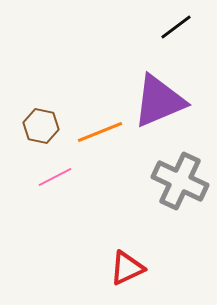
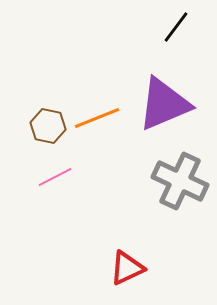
black line: rotated 16 degrees counterclockwise
purple triangle: moved 5 px right, 3 px down
brown hexagon: moved 7 px right
orange line: moved 3 px left, 14 px up
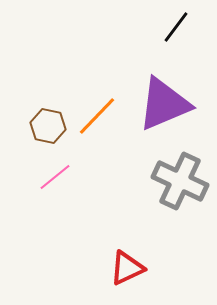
orange line: moved 2 px up; rotated 24 degrees counterclockwise
pink line: rotated 12 degrees counterclockwise
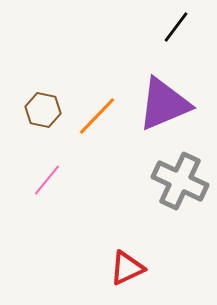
brown hexagon: moved 5 px left, 16 px up
pink line: moved 8 px left, 3 px down; rotated 12 degrees counterclockwise
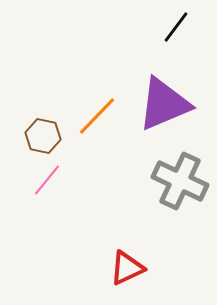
brown hexagon: moved 26 px down
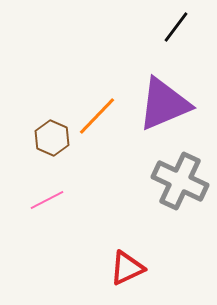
brown hexagon: moved 9 px right, 2 px down; rotated 12 degrees clockwise
pink line: moved 20 px down; rotated 24 degrees clockwise
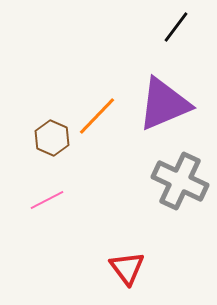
red triangle: rotated 42 degrees counterclockwise
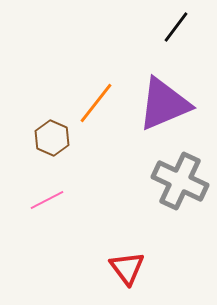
orange line: moved 1 px left, 13 px up; rotated 6 degrees counterclockwise
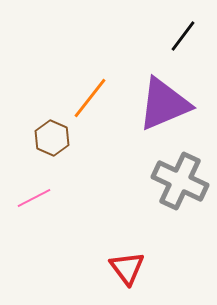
black line: moved 7 px right, 9 px down
orange line: moved 6 px left, 5 px up
pink line: moved 13 px left, 2 px up
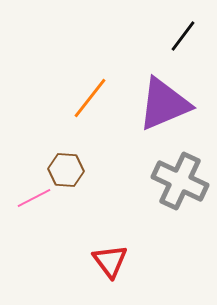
brown hexagon: moved 14 px right, 32 px down; rotated 20 degrees counterclockwise
red triangle: moved 17 px left, 7 px up
